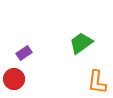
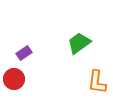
green trapezoid: moved 2 px left
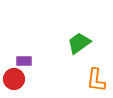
purple rectangle: moved 8 px down; rotated 35 degrees clockwise
orange L-shape: moved 1 px left, 2 px up
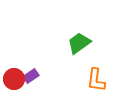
purple rectangle: moved 7 px right, 15 px down; rotated 35 degrees counterclockwise
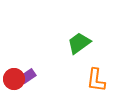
purple rectangle: moved 3 px left
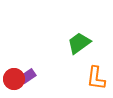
orange L-shape: moved 2 px up
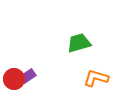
green trapezoid: rotated 20 degrees clockwise
orange L-shape: rotated 100 degrees clockwise
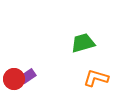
green trapezoid: moved 4 px right
